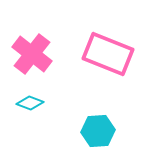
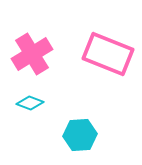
pink cross: rotated 21 degrees clockwise
cyan hexagon: moved 18 px left, 4 px down
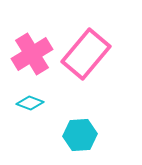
pink rectangle: moved 22 px left; rotated 72 degrees counterclockwise
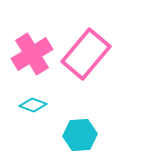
cyan diamond: moved 3 px right, 2 px down
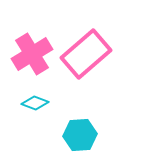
pink rectangle: rotated 9 degrees clockwise
cyan diamond: moved 2 px right, 2 px up
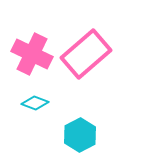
pink cross: rotated 33 degrees counterclockwise
cyan hexagon: rotated 24 degrees counterclockwise
